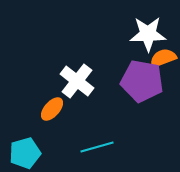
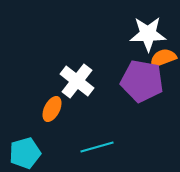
orange ellipse: rotated 15 degrees counterclockwise
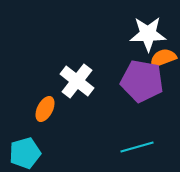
orange ellipse: moved 7 px left
cyan line: moved 40 px right
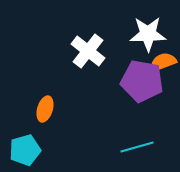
orange semicircle: moved 4 px down
white cross: moved 11 px right, 30 px up
orange ellipse: rotated 10 degrees counterclockwise
cyan pentagon: moved 3 px up
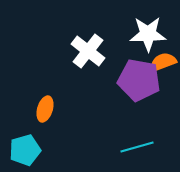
purple pentagon: moved 3 px left, 1 px up
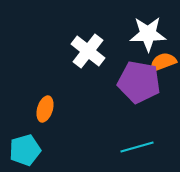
purple pentagon: moved 2 px down
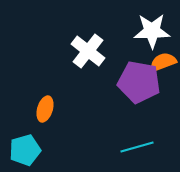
white star: moved 4 px right, 3 px up
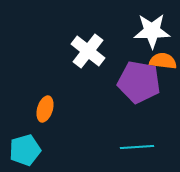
orange semicircle: moved 1 px up; rotated 28 degrees clockwise
cyan line: rotated 12 degrees clockwise
